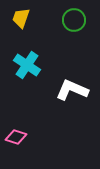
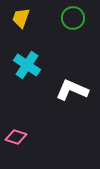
green circle: moved 1 px left, 2 px up
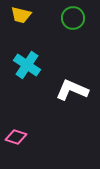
yellow trapezoid: moved 3 px up; rotated 95 degrees counterclockwise
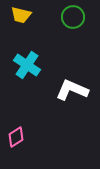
green circle: moved 1 px up
pink diamond: rotated 50 degrees counterclockwise
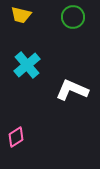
cyan cross: rotated 16 degrees clockwise
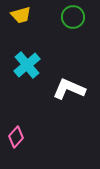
yellow trapezoid: rotated 30 degrees counterclockwise
white L-shape: moved 3 px left, 1 px up
pink diamond: rotated 15 degrees counterclockwise
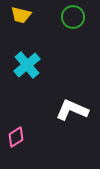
yellow trapezoid: rotated 30 degrees clockwise
white L-shape: moved 3 px right, 21 px down
pink diamond: rotated 15 degrees clockwise
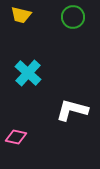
cyan cross: moved 1 px right, 8 px down; rotated 8 degrees counterclockwise
white L-shape: rotated 8 degrees counterclockwise
pink diamond: rotated 45 degrees clockwise
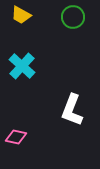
yellow trapezoid: rotated 15 degrees clockwise
cyan cross: moved 6 px left, 7 px up
white L-shape: rotated 84 degrees counterclockwise
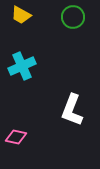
cyan cross: rotated 24 degrees clockwise
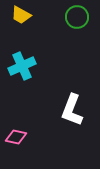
green circle: moved 4 px right
